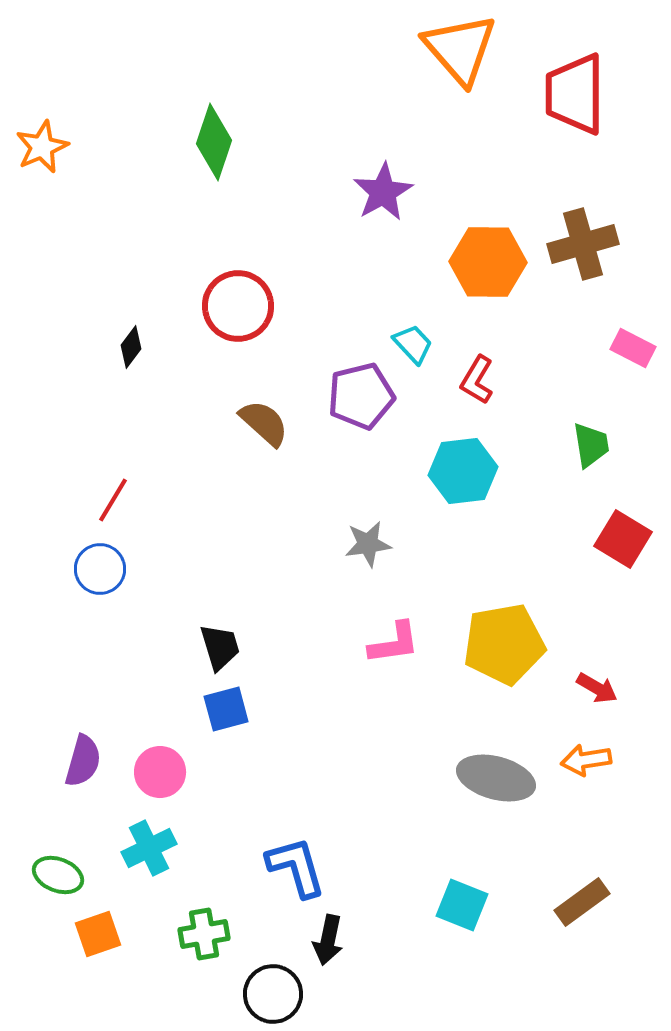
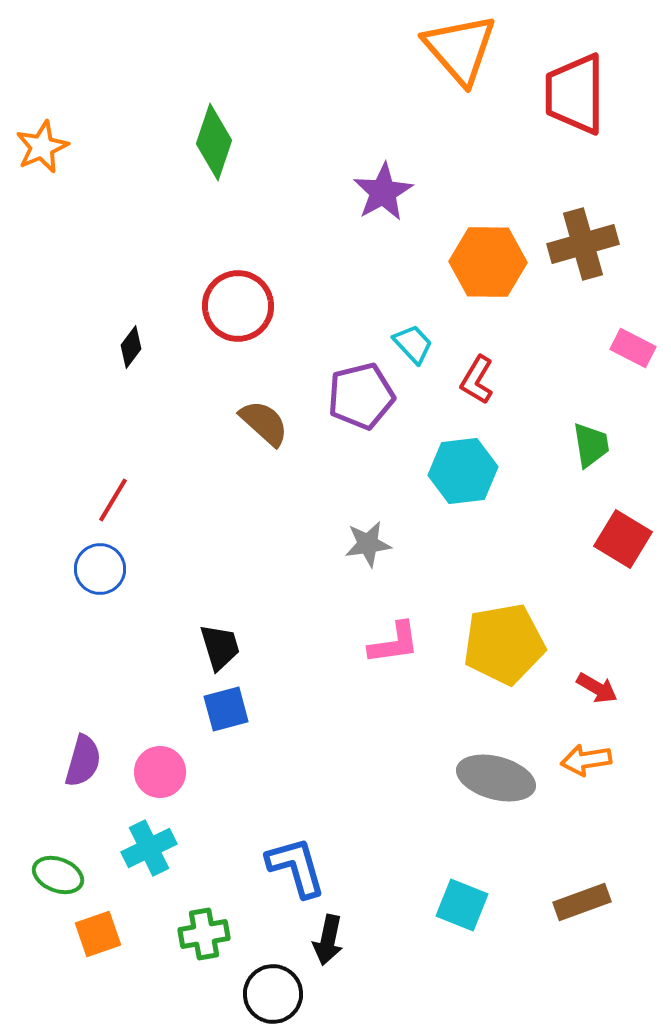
brown rectangle: rotated 16 degrees clockwise
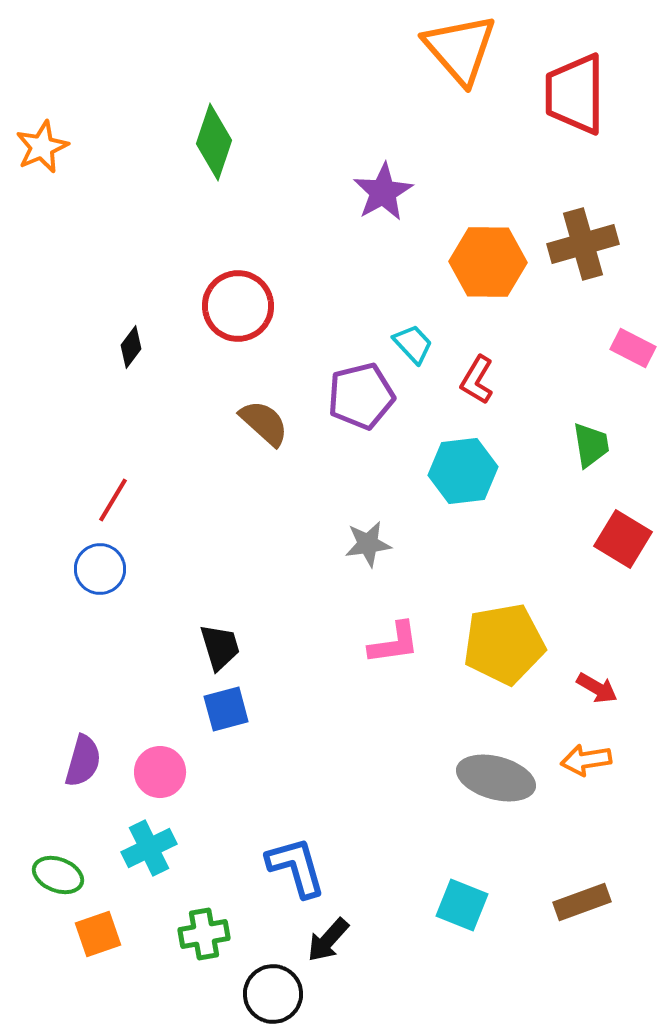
black arrow: rotated 30 degrees clockwise
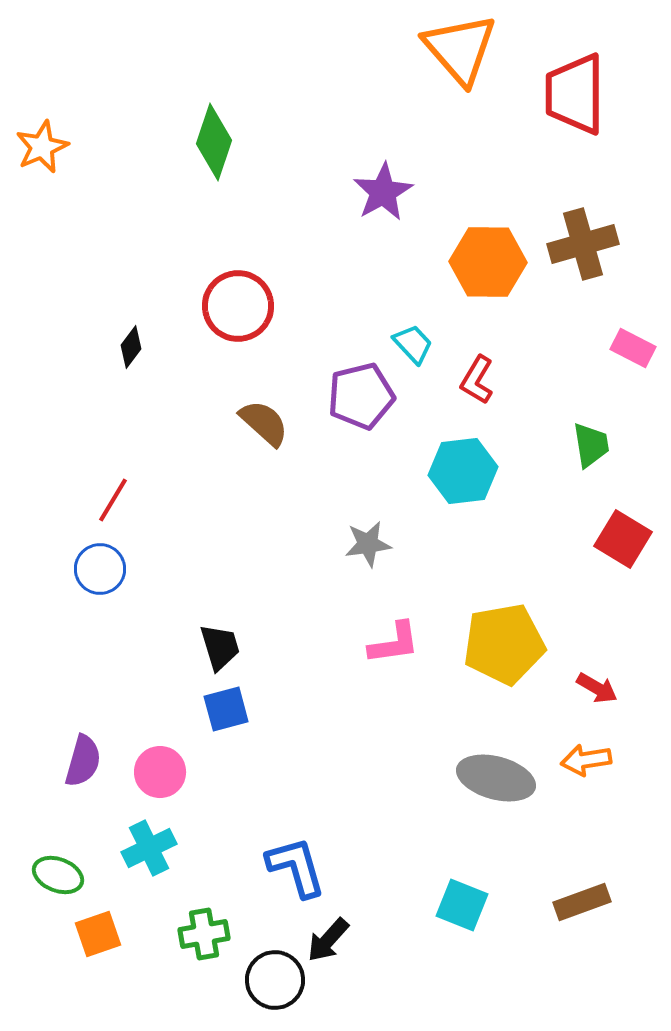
black circle: moved 2 px right, 14 px up
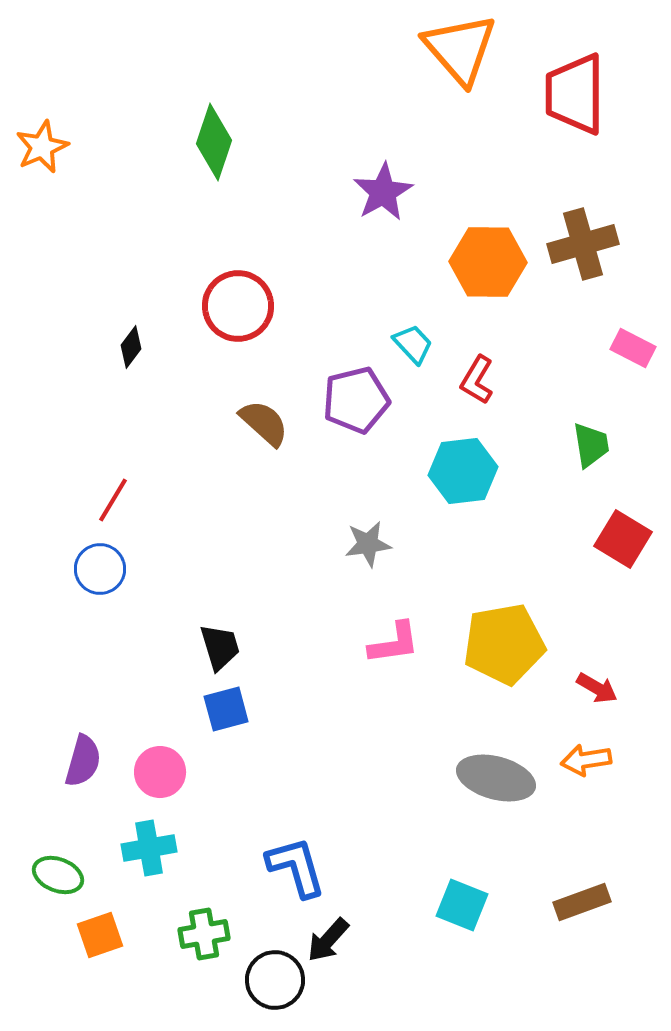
purple pentagon: moved 5 px left, 4 px down
cyan cross: rotated 16 degrees clockwise
orange square: moved 2 px right, 1 px down
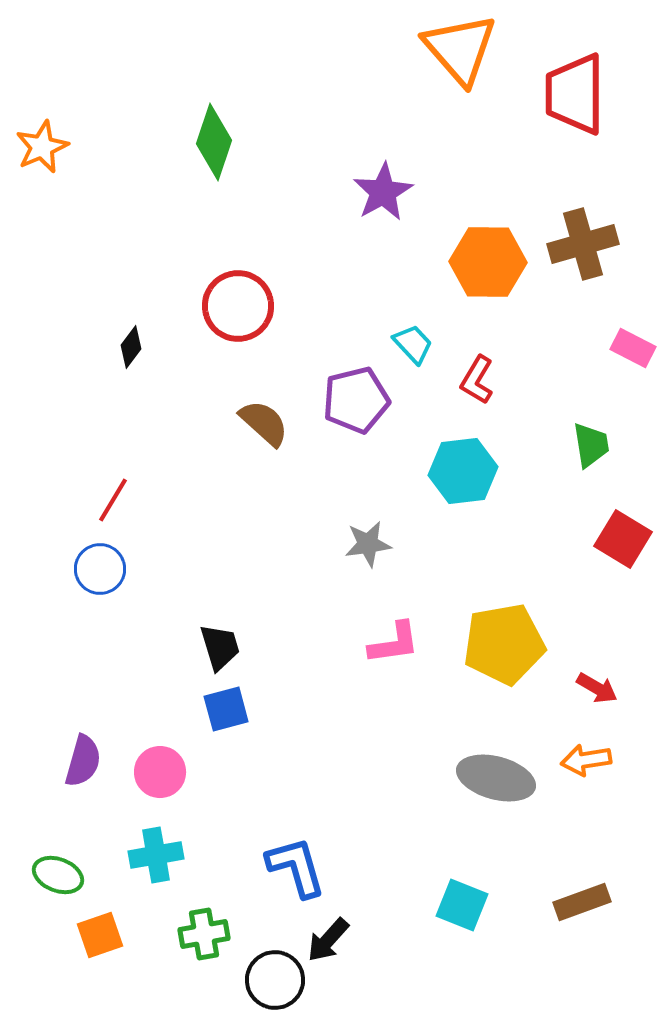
cyan cross: moved 7 px right, 7 px down
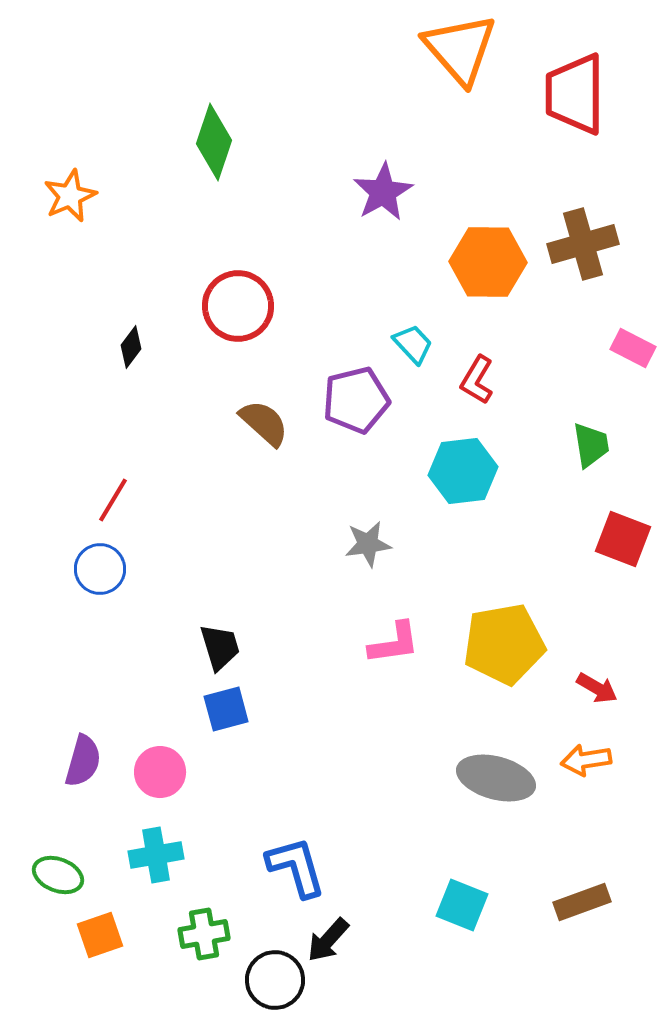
orange star: moved 28 px right, 49 px down
red square: rotated 10 degrees counterclockwise
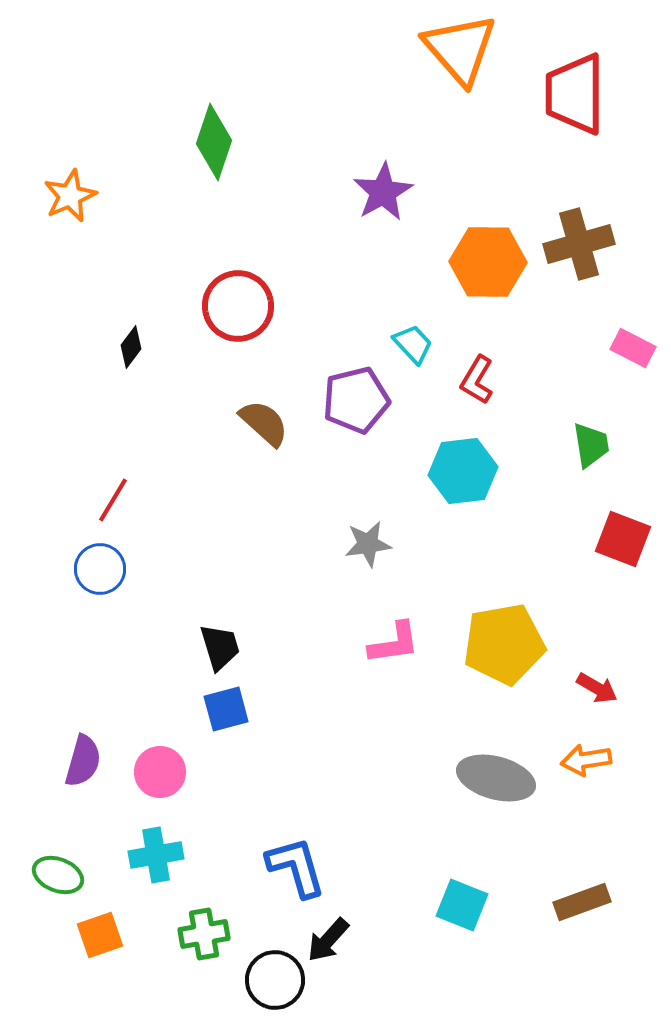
brown cross: moved 4 px left
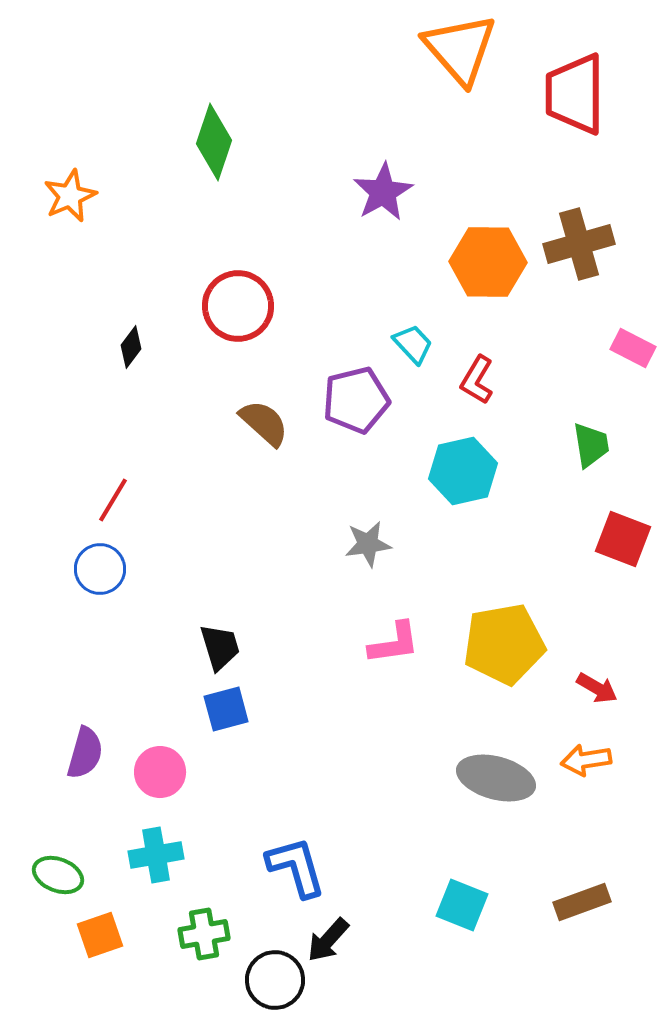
cyan hexagon: rotated 6 degrees counterclockwise
purple semicircle: moved 2 px right, 8 px up
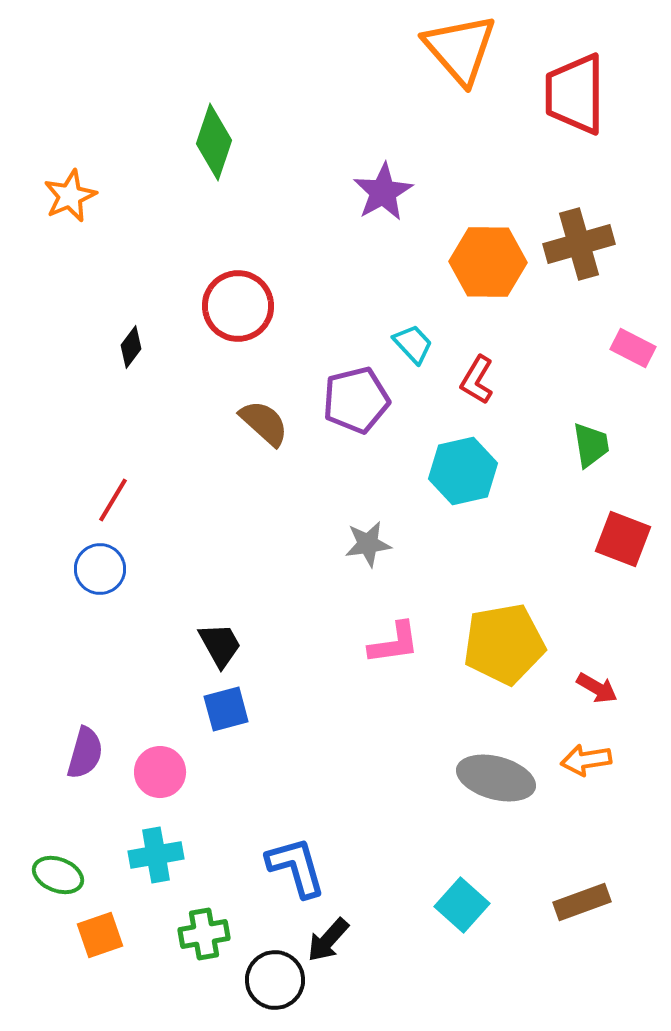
black trapezoid: moved 2 px up; rotated 12 degrees counterclockwise
cyan square: rotated 20 degrees clockwise
